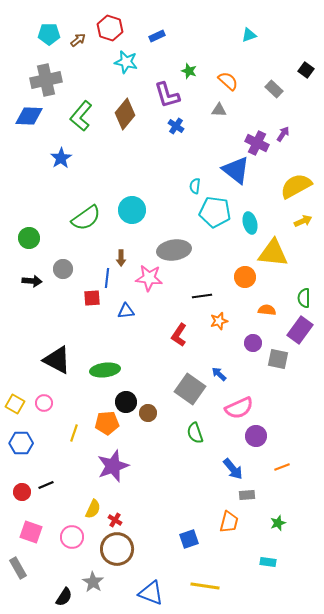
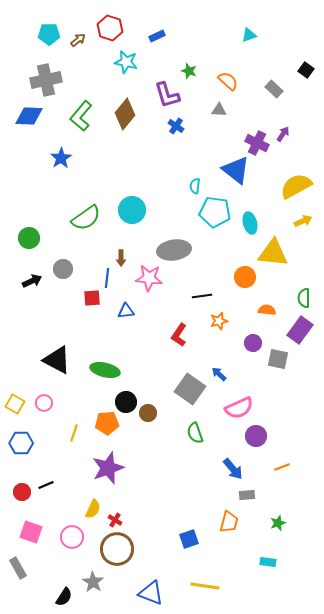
black arrow at (32, 281): rotated 30 degrees counterclockwise
green ellipse at (105, 370): rotated 20 degrees clockwise
purple star at (113, 466): moved 5 px left, 2 px down
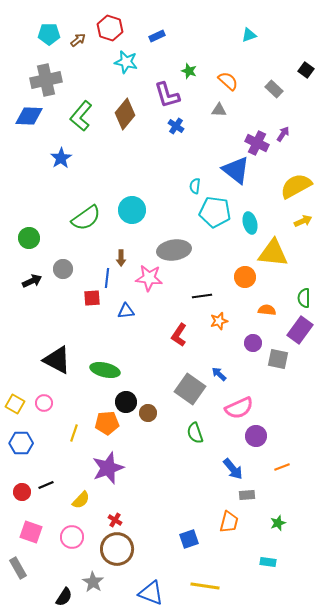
yellow semicircle at (93, 509): moved 12 px left, 9 px up; rotated 18 degrees clockwise
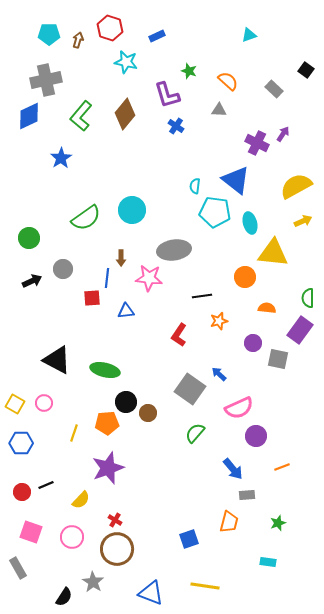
brown arrow at (78, 40): rotated 35 degrees counterclockwise
blue diamond at (29, 116): rotated 28 degrees counterclockwise
blue triangle at (236, 170): moved 10 px down
green semicircle at (304, 298): moved 4 px right
orange semicircle at (267, 310): moved 2 px up
green semicircle at (195, 433): rotated 60 degrees clockwise
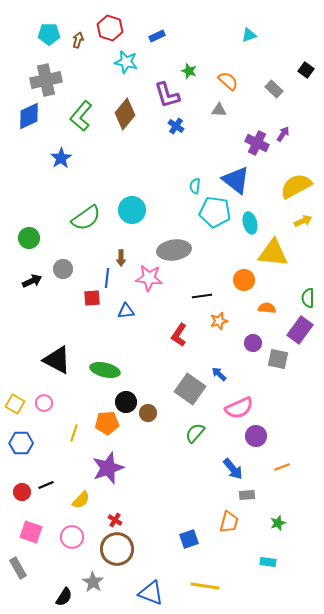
orange circle at (245, 277): moved 1 px left, 3 px down
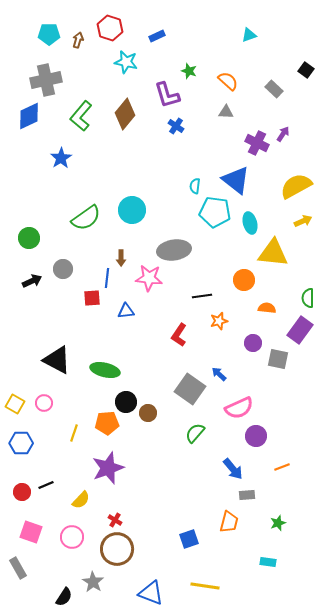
gray triangle at (219, 110): moved 7 px right, 2 px down
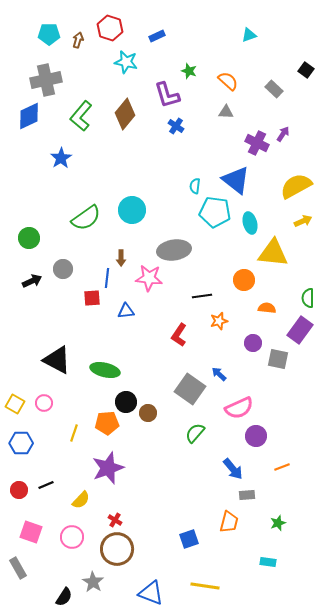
red circle at (22, 492): moved 3 px left, 2 px up
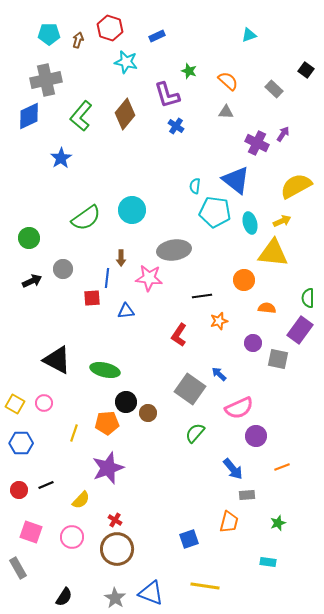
yellow arrow at (303, 221): moved 21 px left
gray star at (93, 582): moved 22 px right, 16 px down
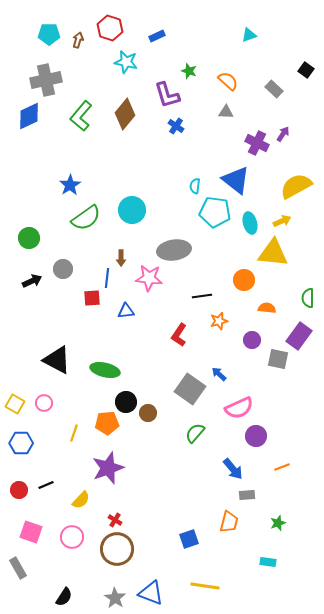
blue star at (61, 158): moved 9 px right, 27 px down
purple rectangle at (300, 330): moved 1 px left, 6 px down
purple circle at (253, 343): moved 1 px left, 3 px up
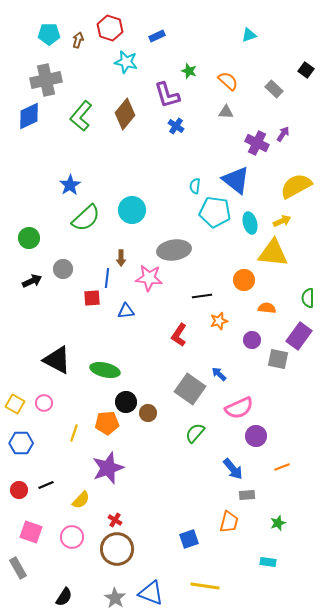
green semicircle at (86, 218): rotated 8 degrees counterclockwise
